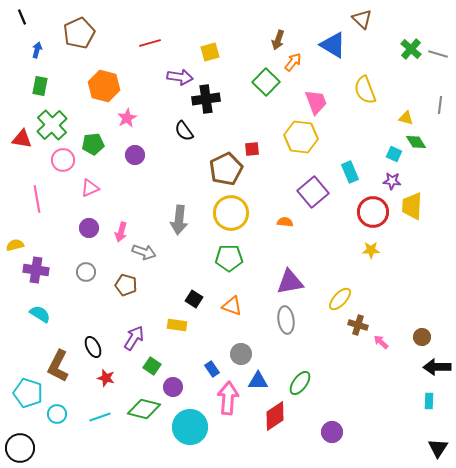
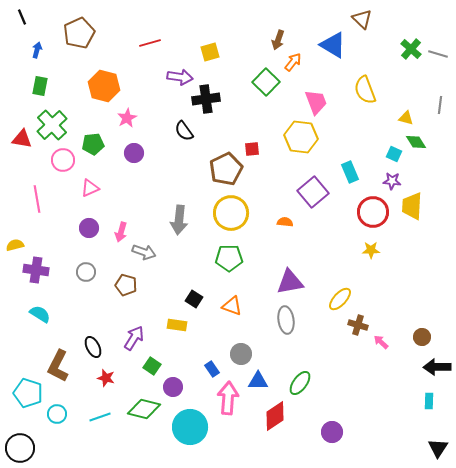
purple circle at (135, 155): moved 1 px left, 2 px up
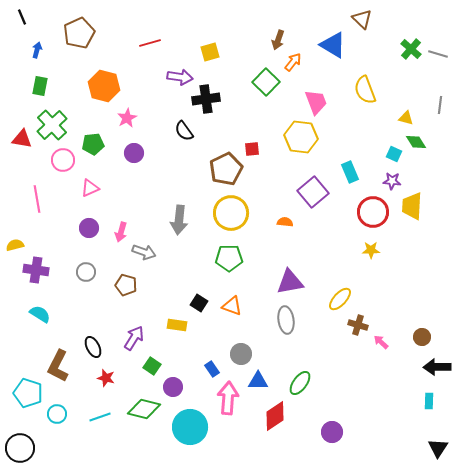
black square at (194, 299): moved 5 px right, 4 px down
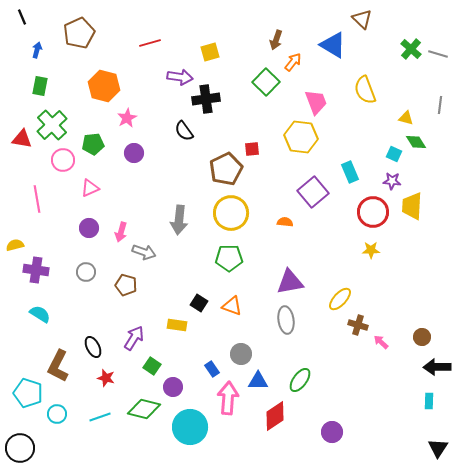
brown arrow at (278, 40): moved 2 px left
green ellipse at (300, 383): moved 3 px up
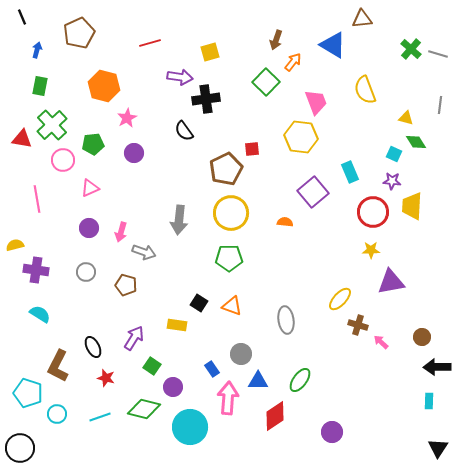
brown triangle at (362, 19): rotated 50 degrees counterclockwise
purple triangle at (290, 282): moved 101 px right
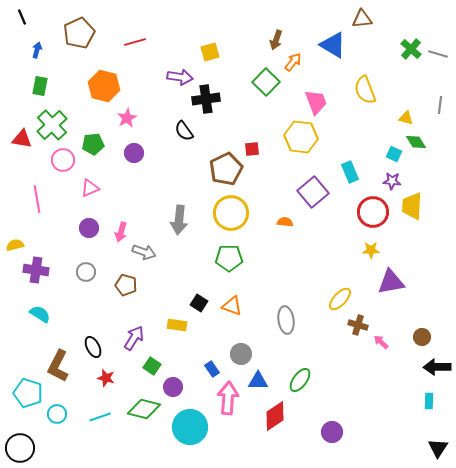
red line at (150, 43): moved 15 px left, 1 px up
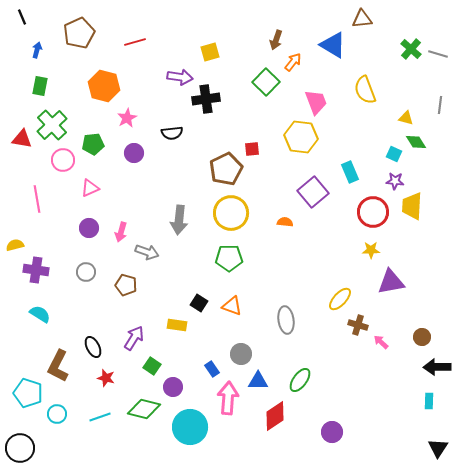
black semicircle at (184, 131): moved 12 px left, 2 px down; rotated 60 degrees counterclockwise
purple star at (392, 181): moved 3 px right
gray arrow at (144, 252): moved 3 px right
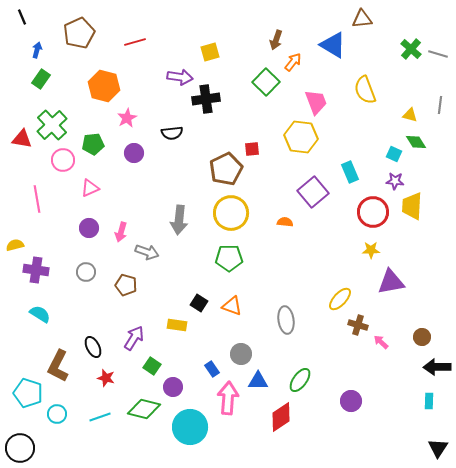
green rectangle at (40, 86): moved 1 px right, 7 px up; rotated 24 degrees clockwise
yellow triangle at (406, 118): moved 4 px right, 3 px up
red diamond at (275, 416): moved 6 px right, 1 px down
purple circle at (332, 432): moved 19 px right, 31 px up
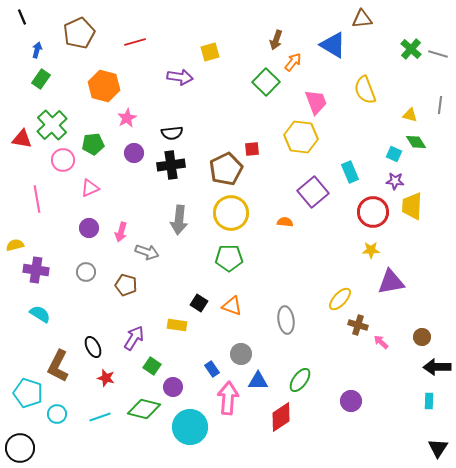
black cross at (206, 99): moved 35 px left, 66 px down
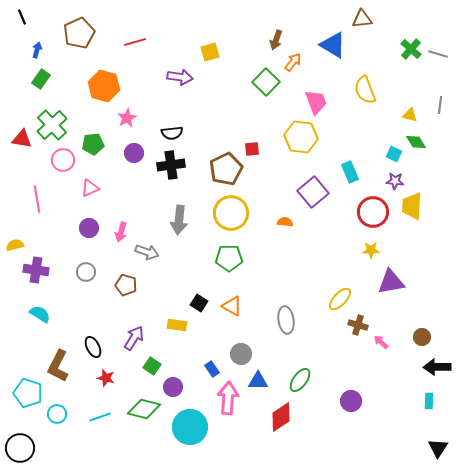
orange triangle at (232, 306): rotated 10 degrees clockwise
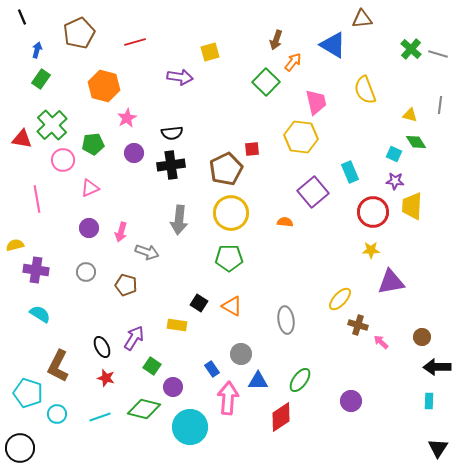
pink trapezoid at (316, 102): rotated 8 degrees clockwise
black ellipse at (93, 347): moved 9 px right
